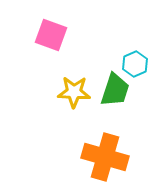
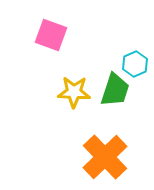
orange cross: rotated 30 degrees clockwise
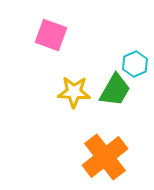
green trapezoid: rotated 12 degrees clockwise
orange cross: rotated 6 degrees clockwise
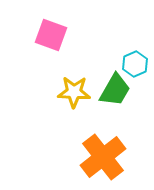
orange cross: moved 2 px left
